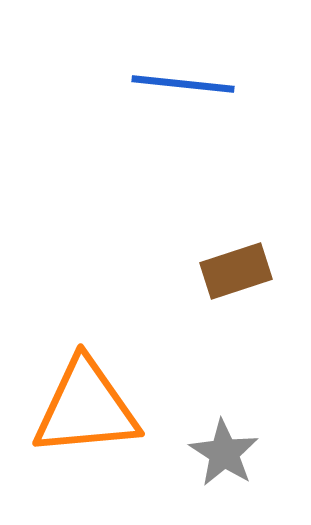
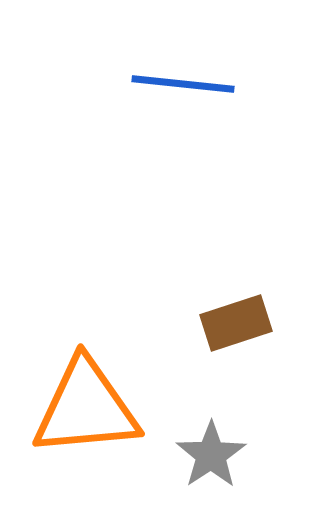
brown rectangle: moved 52 px down
gray star: moved 13 px left, 2 px down; rotated 6 degrees clockwise
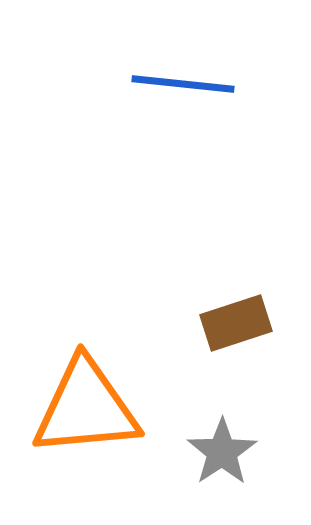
gray star: moved 11 px right, 3 px up
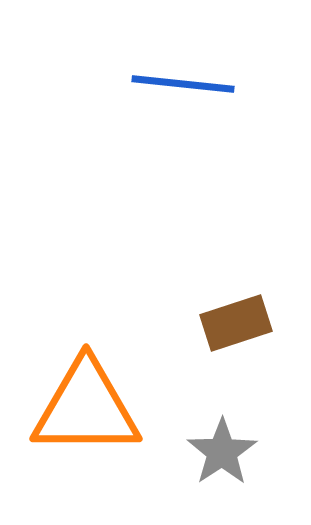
orange triangle: rotated 5 degrees clockwise
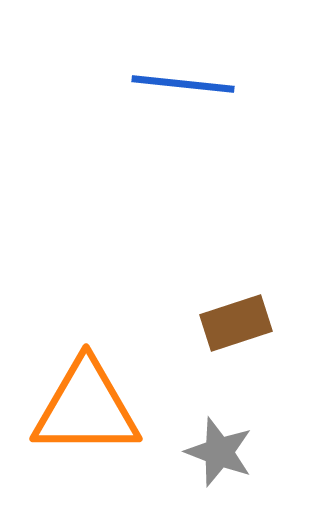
gray star: moved 3 px left; rotated 18 degrees counterclockwise
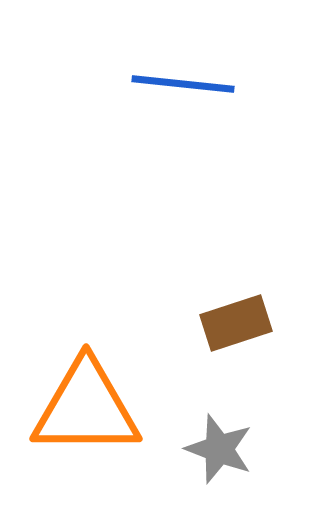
gray star: moved 3 px up
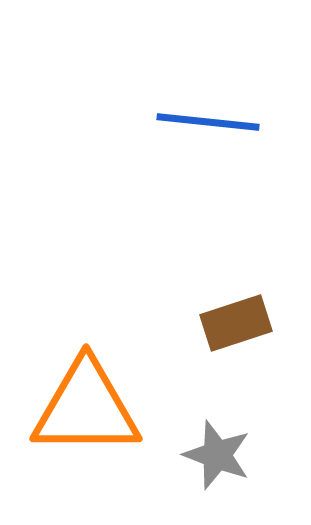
blue line: moved 25 px right, 38 px down
gray star: moved 2 px left, 6 px down
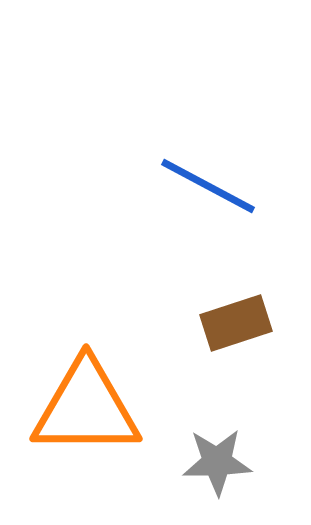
blue line: moved 64 px down; rotated 22 degrees clockwise
gray star: moved 7 px down; rotated 22 degrees counterclockwise
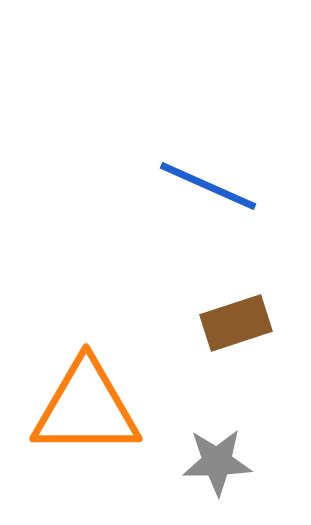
blue line: rotated 4 degrees counterclockwise
